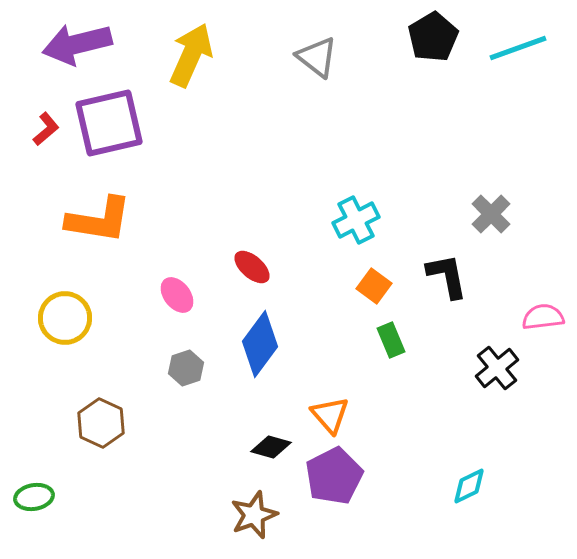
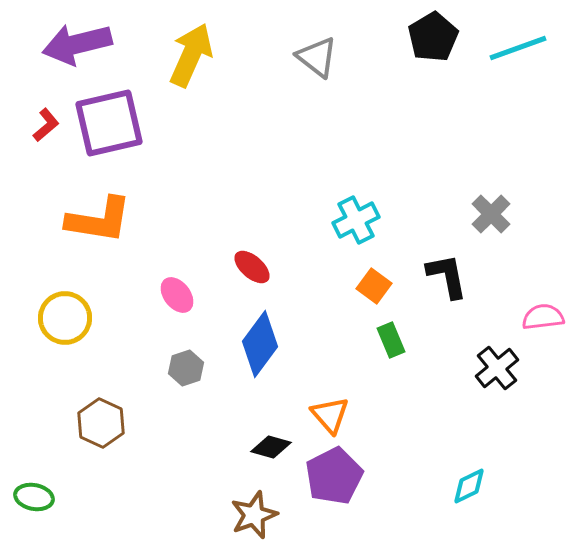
red L-shape: moved 4 px up
green ellipse: rotated 21 degrees clockwise
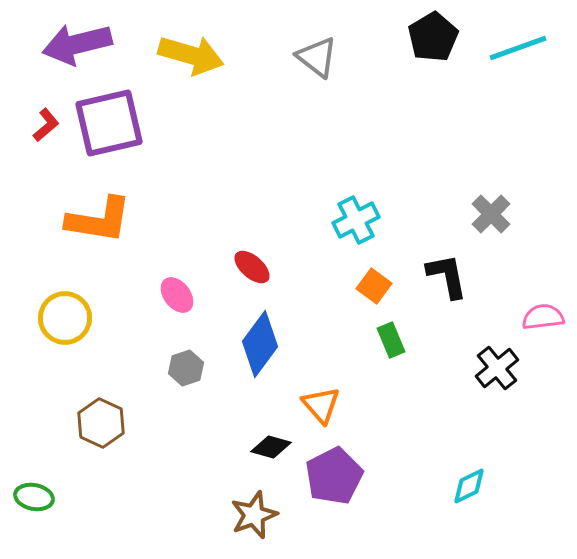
yellow arrow: rotated 82 degrees clockwise
orange triangle: moved 9 px left, 10 px up
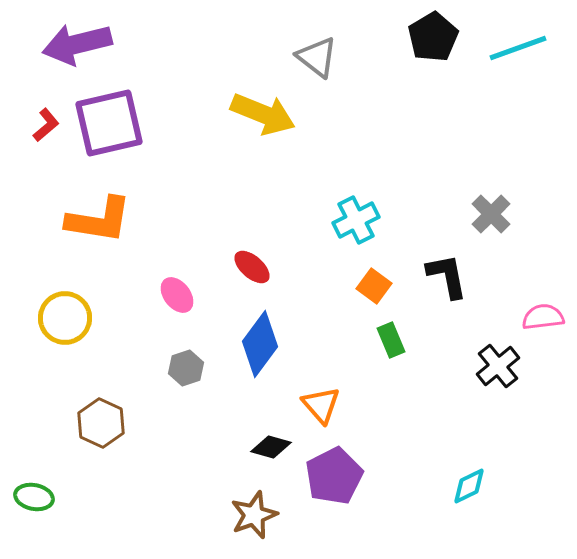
yellow arrow: moved 72 px right, 59 px down; rotated 6 degrees clockwise
black cross: moved 1 px right, 2 px up
